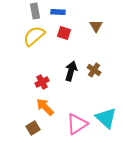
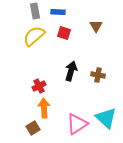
brown cross: moved 4 px right, 5 px down; rotated 24 degrees counterclockwise
red cross: moved 3 px left, 4 px down
orange arrow: moved 1 px left, 1 px down; rotated 42 degrees clockwise
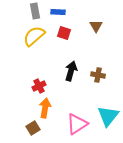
orange arrow: moved 1 px right; rotated 12 degrees clockwise
cyan triangle: moved 2 px right, 2 px up; rotated 25 degrees clockwise
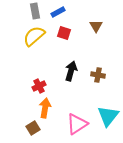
blue rectangle: rotated 32 degrees counterclockwise
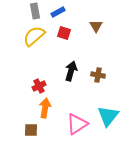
brown square: moved 2 px left, 2 px down; rotated 32 degrees clockwise
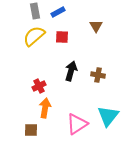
red square: moved 2 px left, 4 px down; rotated 16 degrees counterclockwise
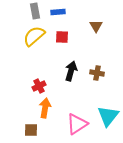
blue rectangle: rotated 24 degrees clockwise
brown cross: moved 1 px left, 2 px up
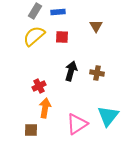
gray rectangle: rotated 42 degrees clockwise
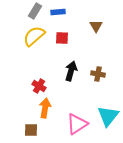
red square: moved 1 px down
brown cross: moved 1 px right, 1 px down
red cross: rotated 32 degrees counterclockwise
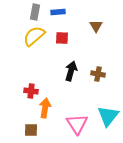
gray rectangle: moved 1 px down; rotated 21 degrees counterclockwise
red cross: moved 8 px left, 5 px down; rotated 24 degrees counterclockwise
pink triangle: rotated 30 degrees counterclockwise
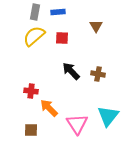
black arrow: rotated 60 degrees counterclockwise
orange arrow: moved 4 px right; rotated 54 degrees counterclockwise
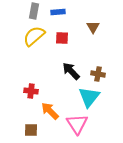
gray rectangle: moved 1 px left, 1 px up
brown triangle: moved 3 px left, 1 px down
orange arrow: moved 1 px right, 3 px down
cyan triangle: moved 19 px left, 19 px up
